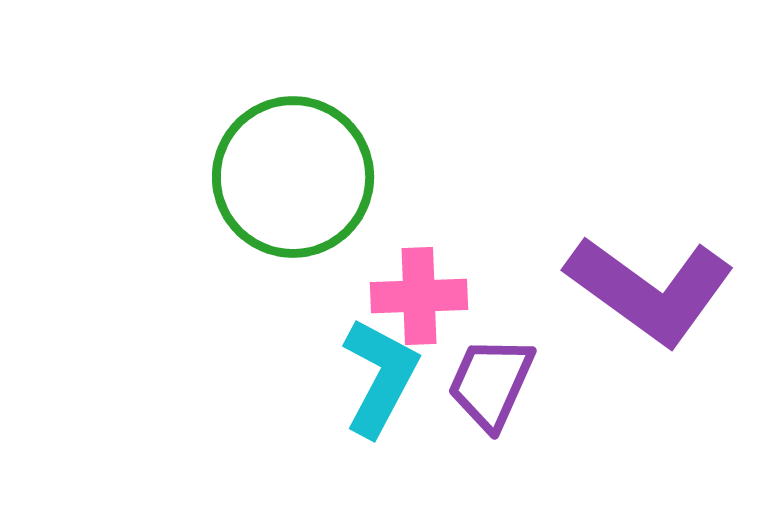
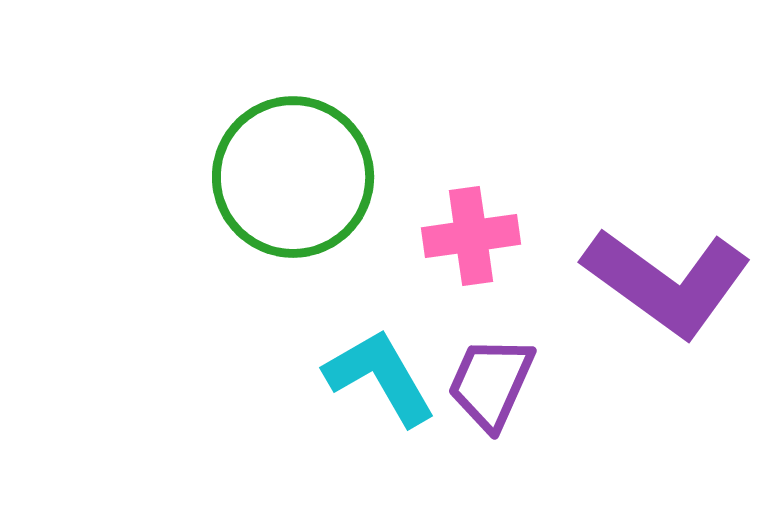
purple L-shape: moved 17 px right, 8 px up
pink cross: moved 52 px right, 60 px up; rotated 6 degrees counterclockwise
cyan L-shape: rotated 58 degrees counterclockwise
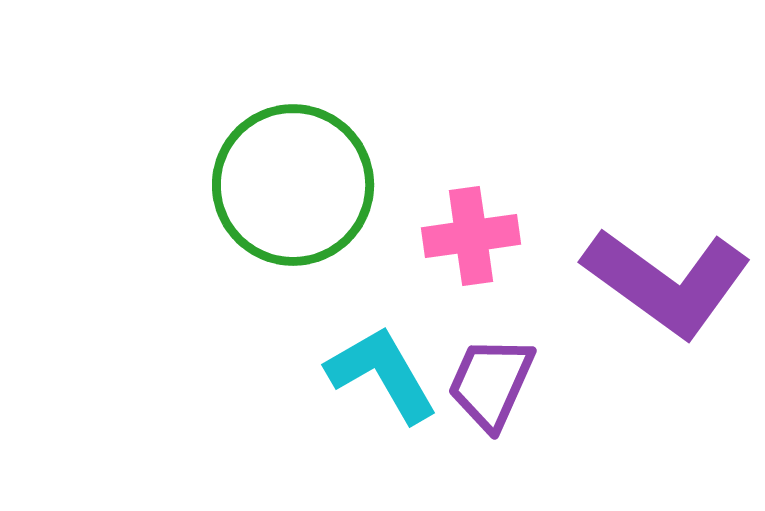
green circle: moved 8 px down
cyan L-shape: moved 2 px right, 3 px up
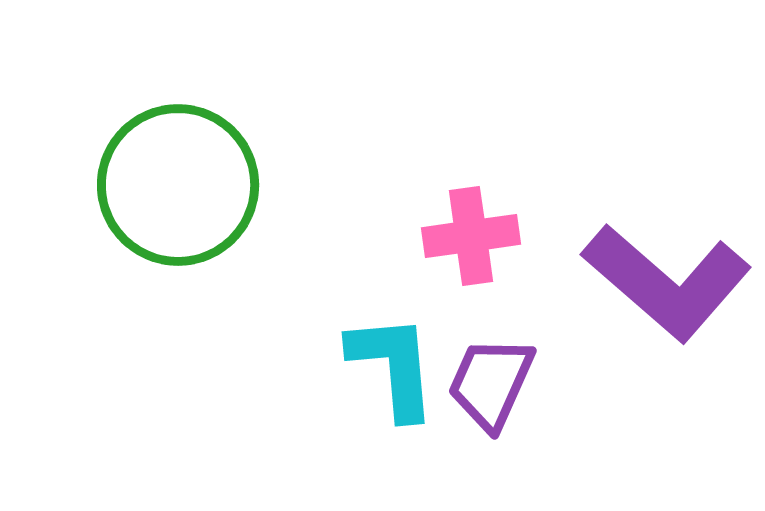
green circle: moved 115 px left
purple L-shape: rotated 5 degrees clockwise
cyan L-shape: moved 11 px right, 8 px up; rotated 25 degrees clockwise
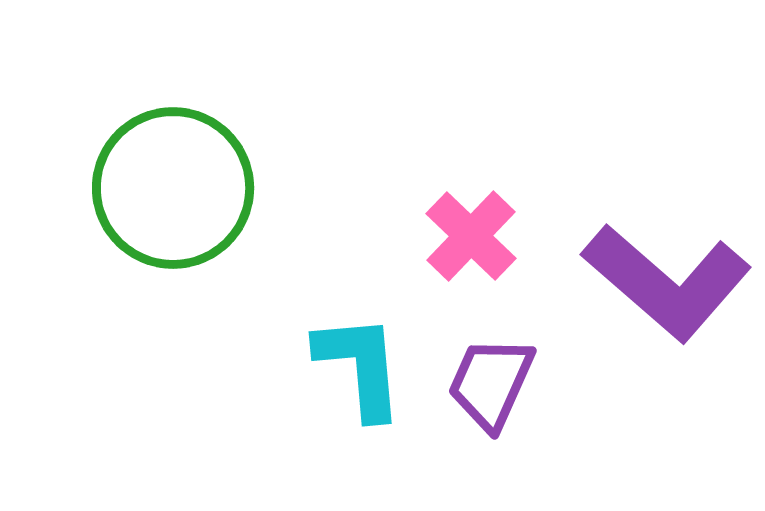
green circle: moved 5 px left, 3 px down
pink cross: rotated 38 degrees counterclockwise
cyan L-shape: moved 33 px left
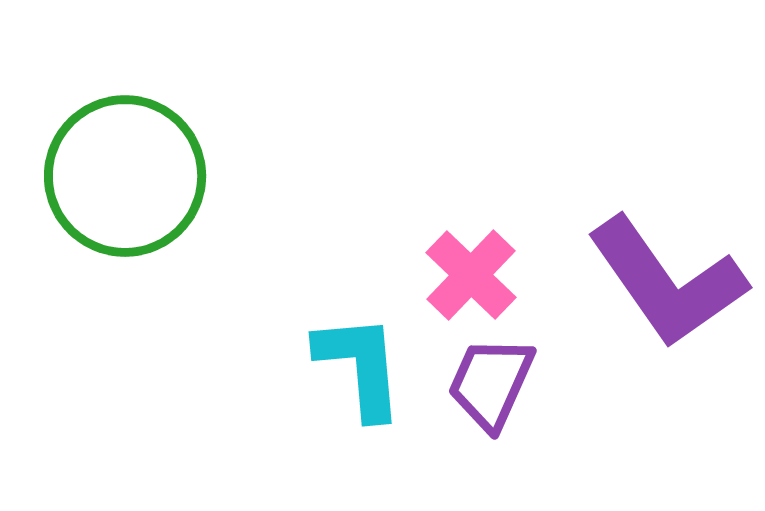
green circle: moved 48 px left, 12 px up
pink cross: moved 39 px down
purple L-shape: rotated 14 degrees clockwise
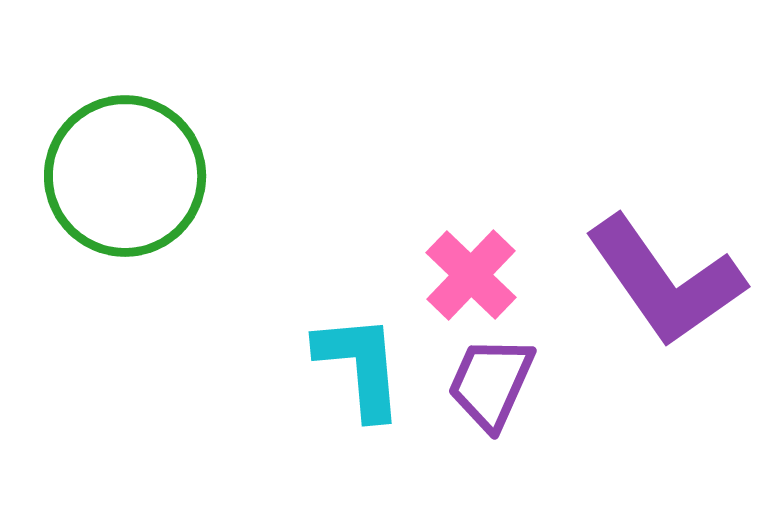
purple L-shape: moved 2 px left, 1 px up
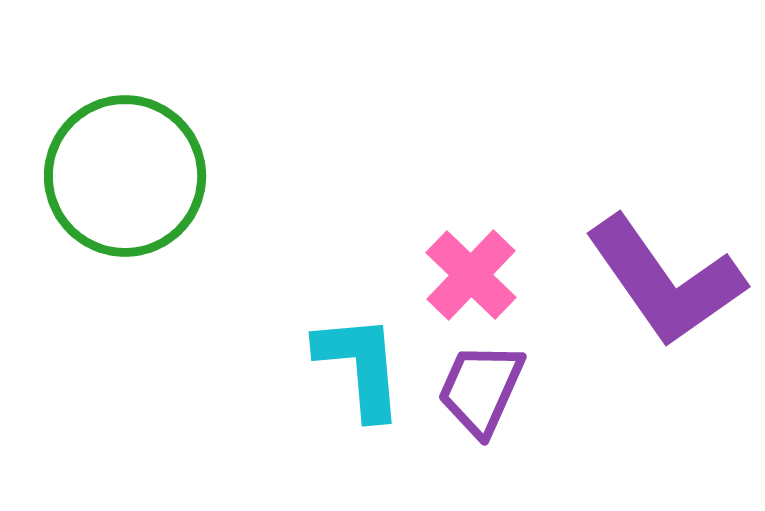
purple trapezoid: moved 10 px left, 6 px down
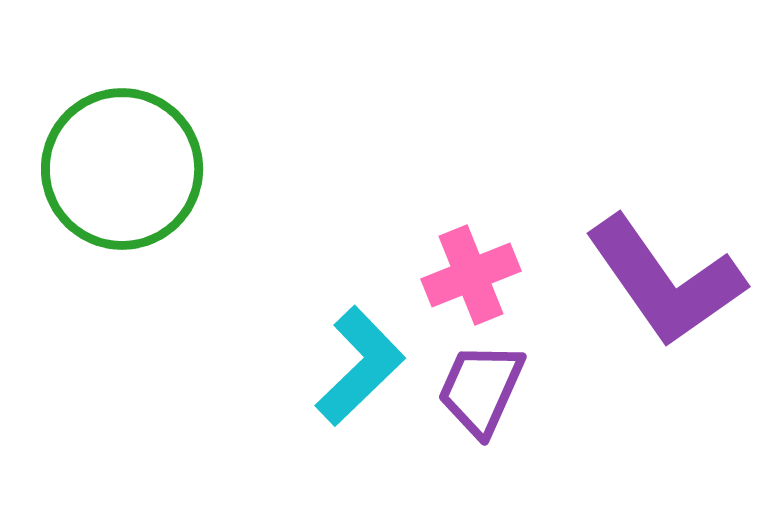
green circle: moved 3 px left, 7 px up
pink cross: rotated 24 degrees clockwise
cyan L-shape: rotated 51 degrees clockwise
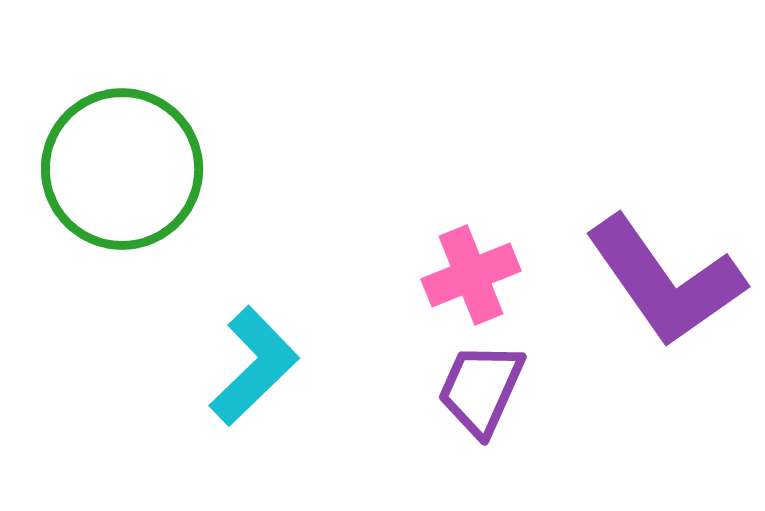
cyan L-shape: moved 106 px left
